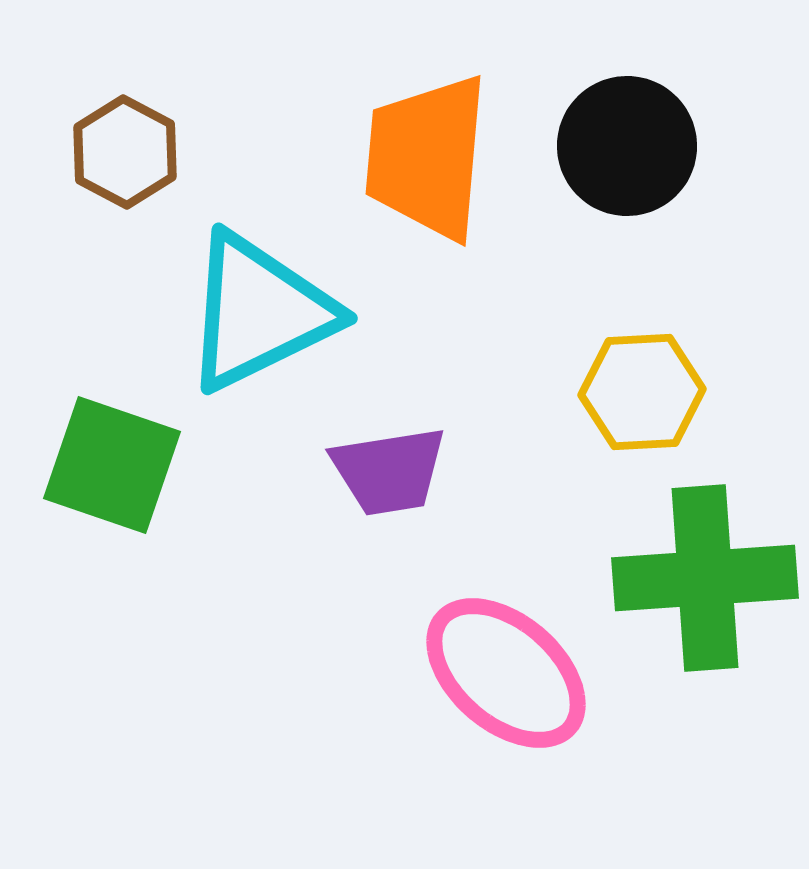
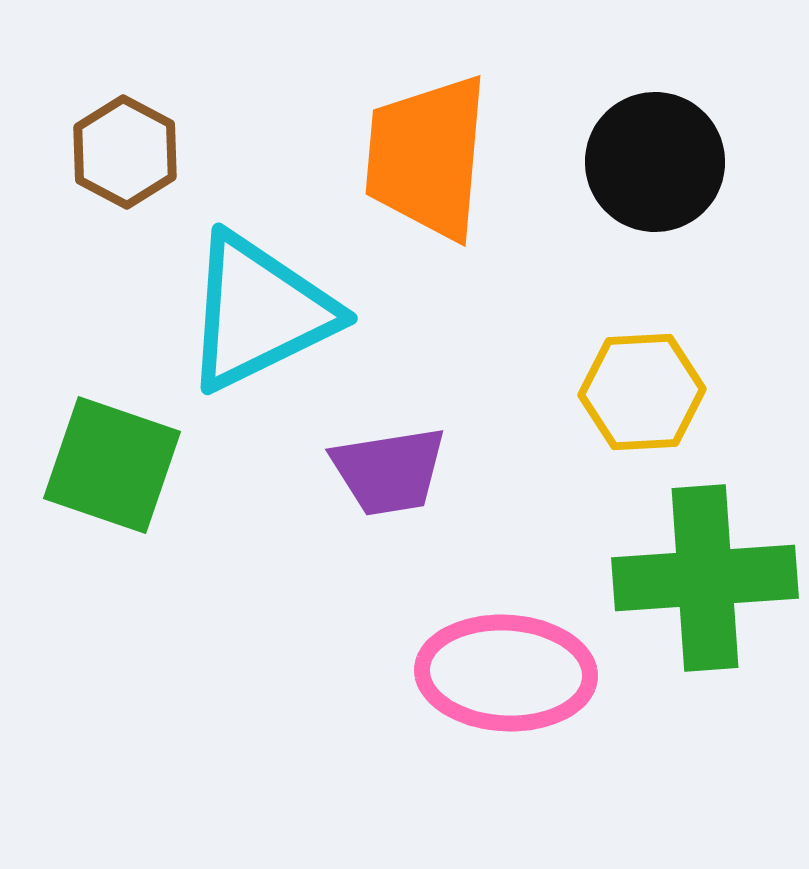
black circle: moved 28 px right, 16 px down
pink ellipse: rotated 38 degrees counterclockwise
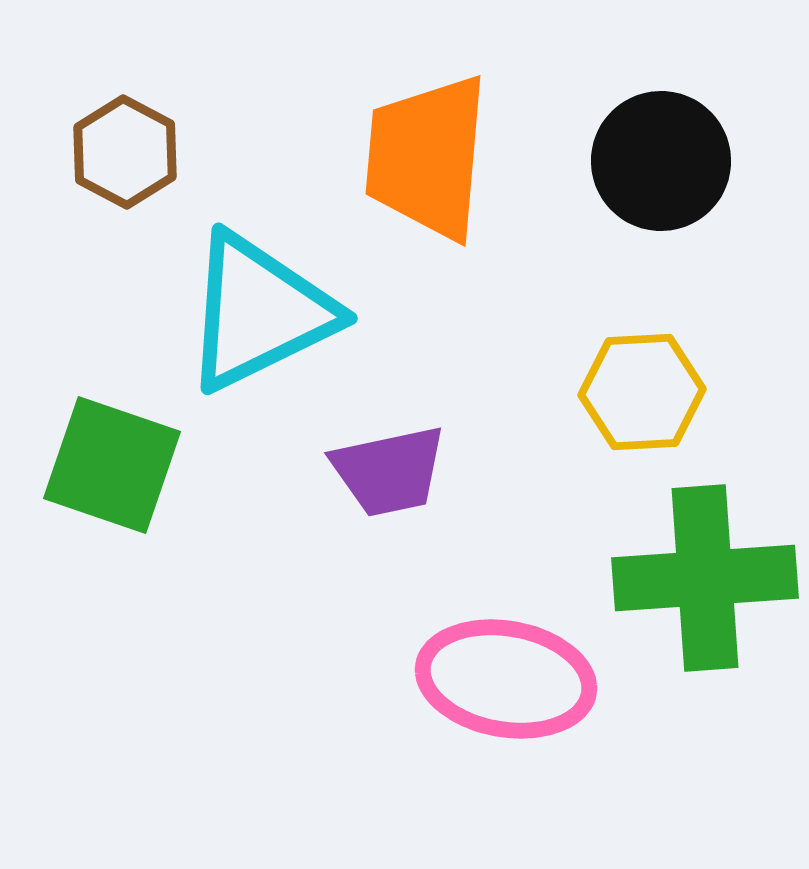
black circle: moved 6 px right, 1 px up
purple trapezoid: rotated 3 degrees counterclockwise
pink ellipse: moved 6 px down; rotated 7 degrees clockwise
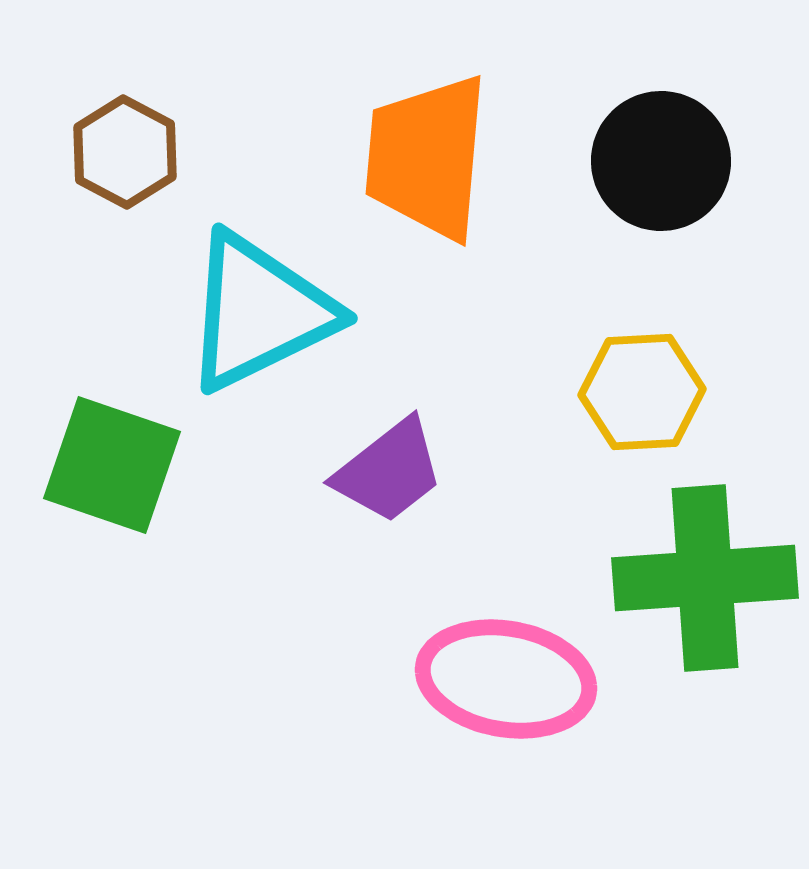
purple trapezoid: rotated 26 degrees counterclockwise
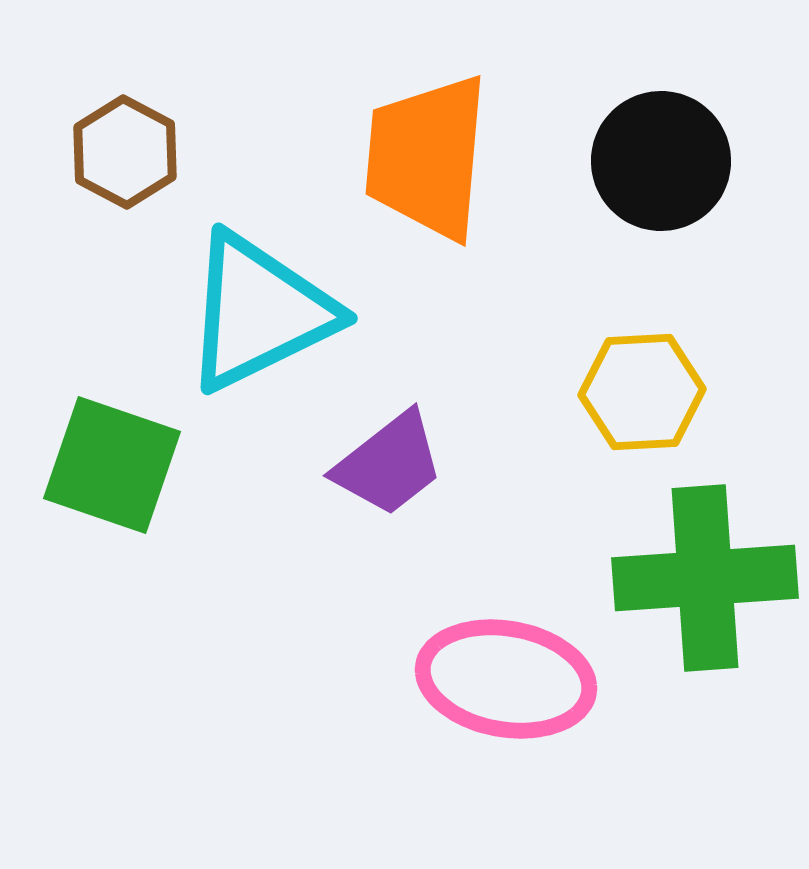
purple trapezoid: moved 7 px up
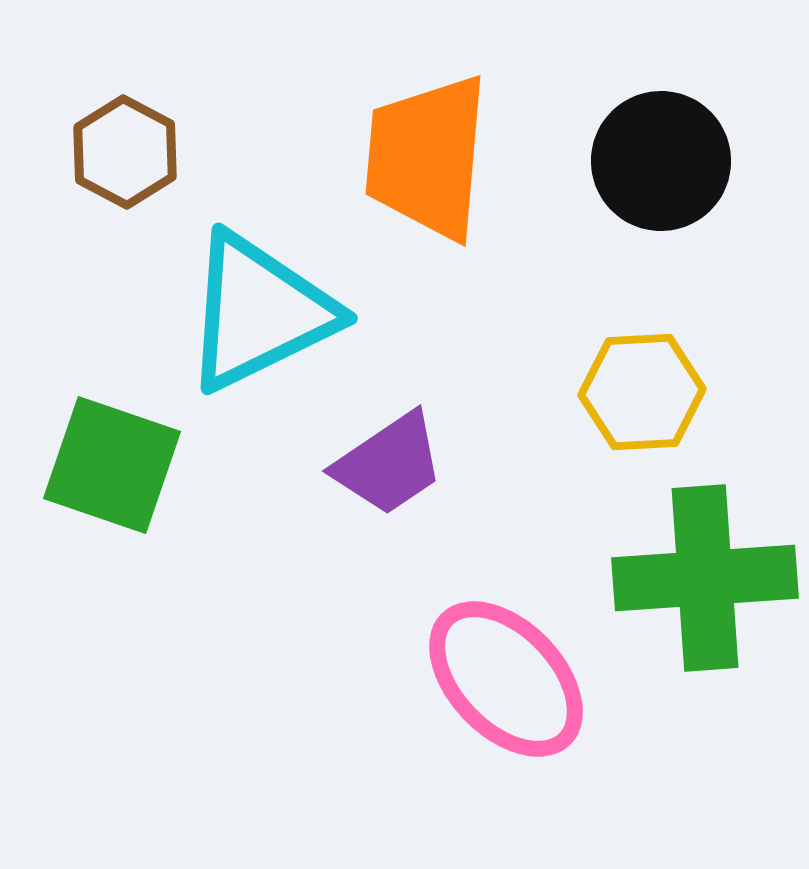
purple trapezoid: rotated 4 degrees clockwise
pink ellipse: rotated 36 degrees clockwise
